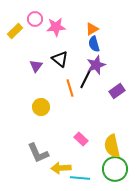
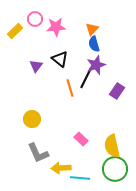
orange triangle: rotated 16 degrees counterclockwise
purple rectangle: rotated 21 degrees counterclockwise
yellow circle: moved 9 px left, 12 px down
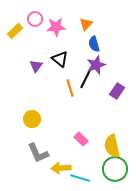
orange triangle: moved 6 px left, 5 px up
cyan line: rotated 12 degrees clockwise
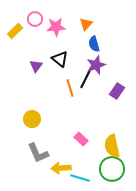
green circle: moved 3 px left
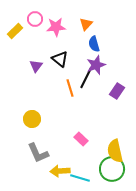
yellow semicircle: moved 3 px right, 5 px down
yellow arrow: moved 1 px left, 3 px down
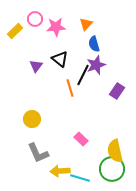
black line: moved 3 px left, 3 px up
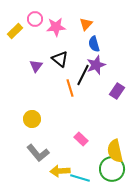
gray L-shape: rotated 15 degrees counterclockwise
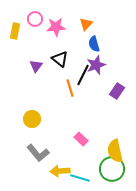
yellow rectangle: rotated 35 degrees counterclockwise
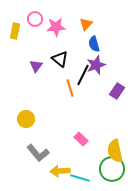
yellow circle: moved 6 px left
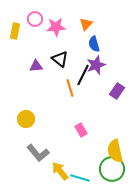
purple triangle: rotated 48 degrees clockwise
pink rectangle: moved 9 px up; rotated 16 degrees clockwise
yellow arrow: rotated 54 degrees clockwise
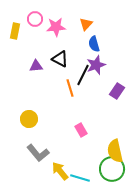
black triangle: rotated 12 degrees counterclockwise
yellow circle: moved 3 px right
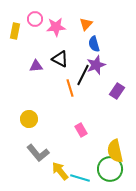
green circle: moved 2 px left
